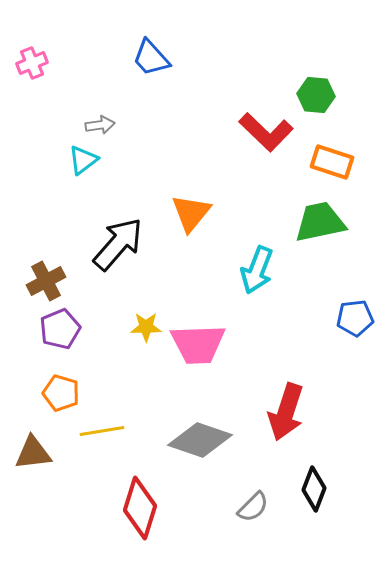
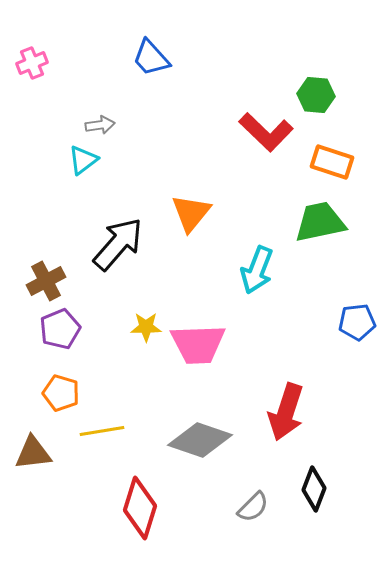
blue pentagon: moved 2 px right, 4 px down
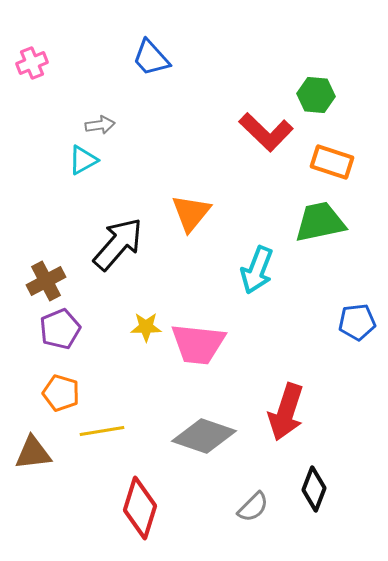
cyan triangle: rotated 8 degrees clockwise
pink trapezoid: rotated 8 degrees clockwise
gray diamond: moved 4 px right, 4 px up
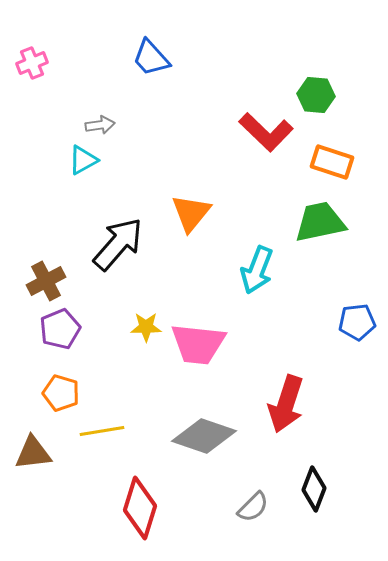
red arrow: moved 8 px up
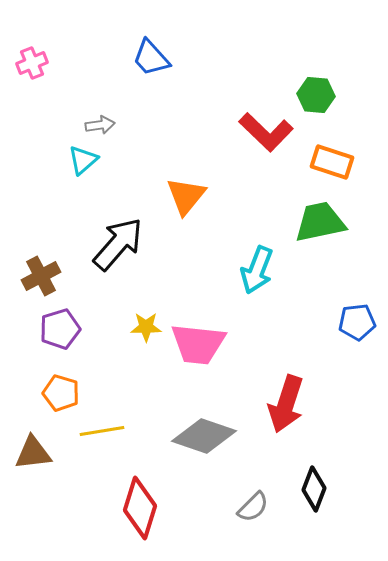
cyan triangle: rotated 12 degrees counterclockwise
orange triangle: moved 5 px left, 17 px up
brown cross: moved 5 px left, 5 px up
purple pentagon: rotated 6 degrees clockwise
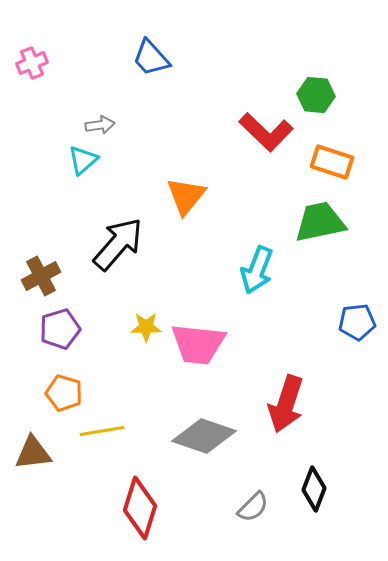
orange pentagon: moved 3 px right
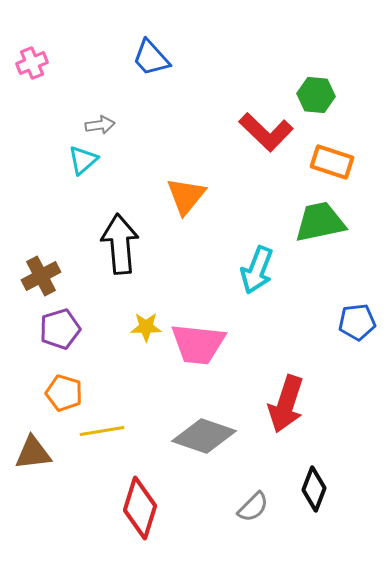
black arrow: moved 2 px right; rotated 46 degrees counterclockwise
